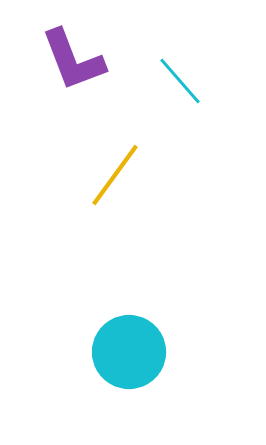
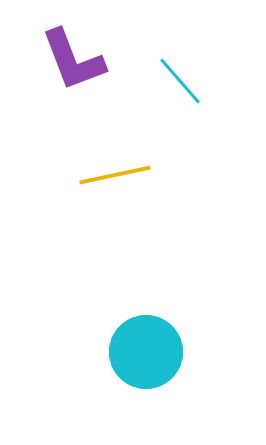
yellow line: rotated 42 degrees clockwise
cyan circle: moved 17 px right
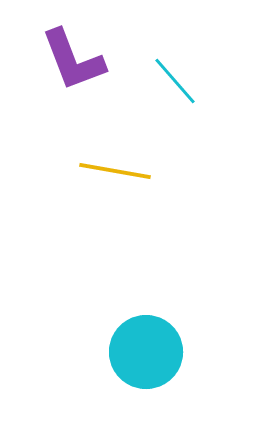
cyan line: moved 5 px left
yellow line: moved 4 px up; rotated 22 degrees clockwise
